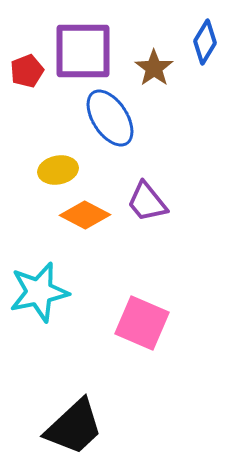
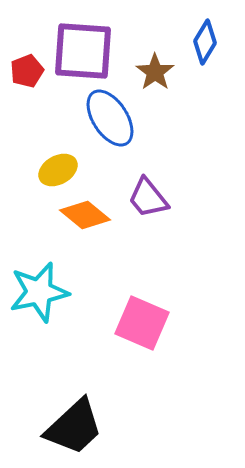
purple square: rotated 4 degrees clockwise
brown star: moved 1 px right, 4 px down
yellow ellipse: rotated 18 degrees counterclockwise
purple trapezoid: moved 1 px right, 4 px up
orange diamond: rotated 12 degrees clockwise
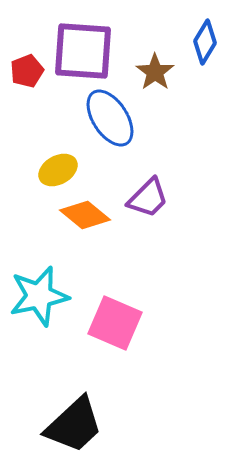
purple trapezoid: rotated 96 degrees counterclockwise
cyan star: moved 4 px down
pink square: moved 27 px left
black trapezoid: moved 2 px up
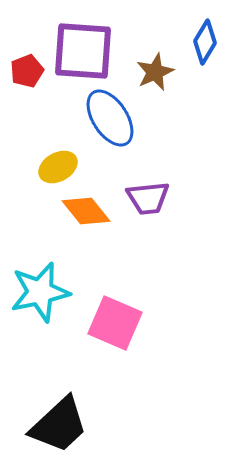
brown star: rotated 12 degrees clockwise
yellow ellipse: moved 3 px up
purple trapezoid: rotated 39 degrees clockwise
orange diamond: moved 1 px right, 4 px up; rotated 12 degrees clockwise
cyan star: moved 1 px right, 4 px up
black trapezoid: moved 15 px left
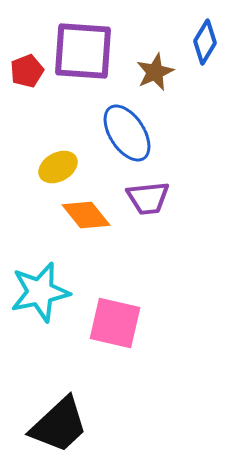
blue ellipse: moved 17 px right, 15 px down
orange diamond: moved 4 px down
pink square: rotated 10 degrees counterclockwise
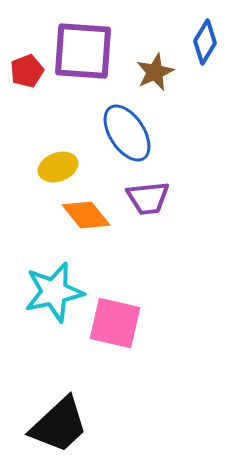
yellow ellipse: rotated 9 degrees clockwise
cyan star: moved 14 px right
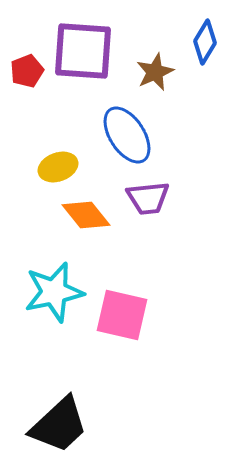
blue ellipse: moved 2 px down
pink square: moved 7 px right, 8 px up
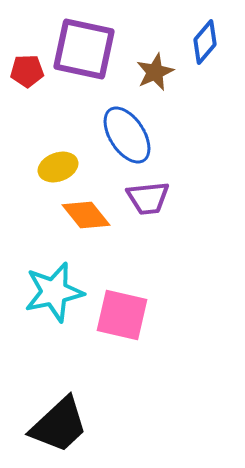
blue diamond: rotated 9 degrees clockwise
purple square: moved 1 px right, 2 px up; rotated 8 degrees clockwise
red pentagon: rotated 20 degrees clockwise
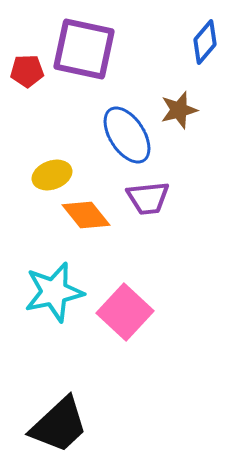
brown star: moved 24 px right, 38 px down; rotated 9 degrees clockwise
yellow ellipse: moved 6 px left, 8 px down
pink square: moved 3 px right, 3 px up; rotated 30 degrees clockwise
